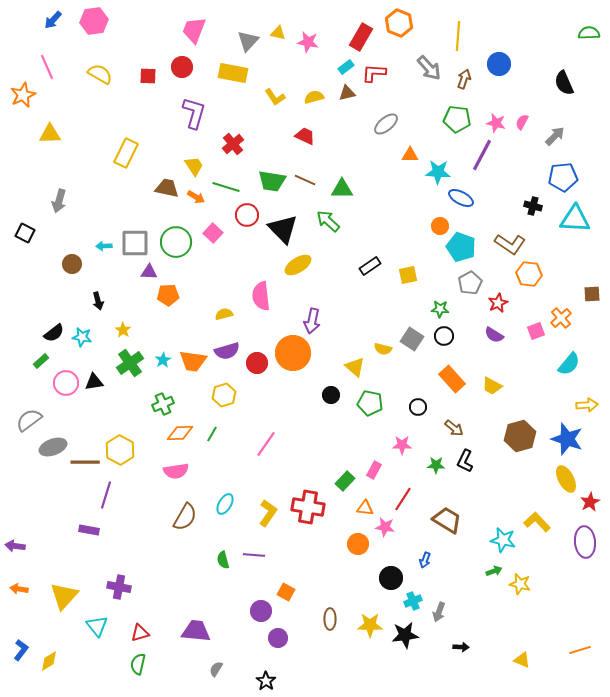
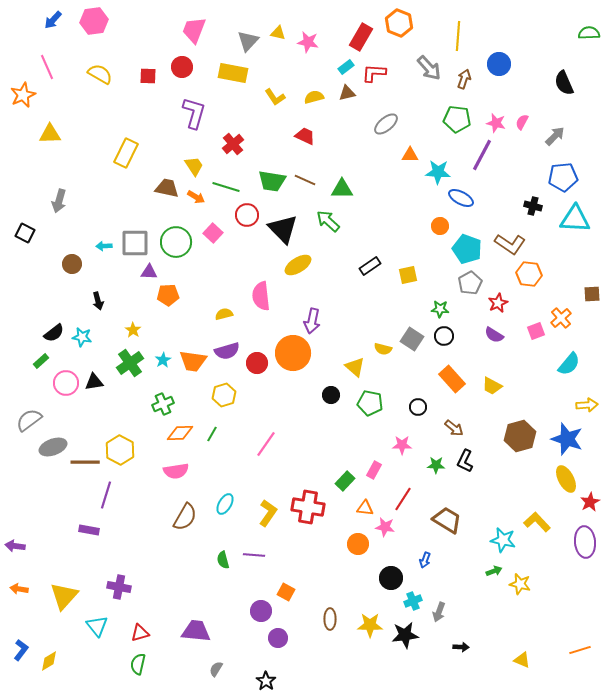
cyan pentagon at (461, 247): moved 6 px right, 2 px down
yellow star at (123, 330): moved 10 px right
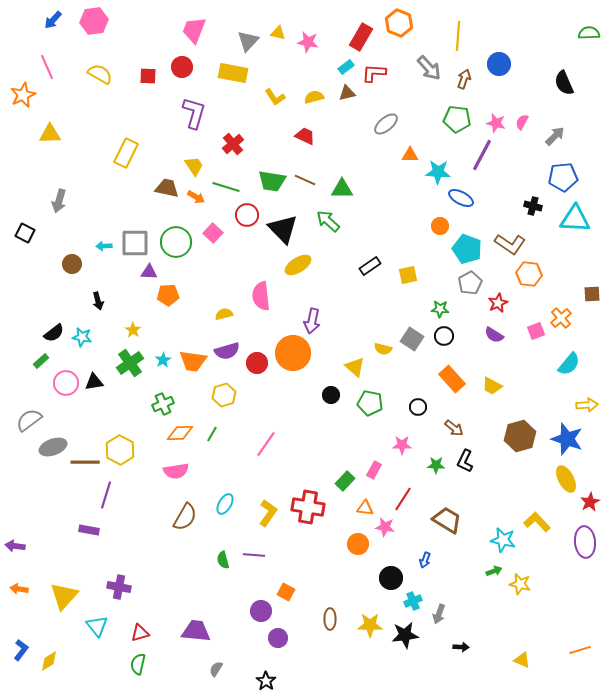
gray arrow at (439, 612): moved 2 px down
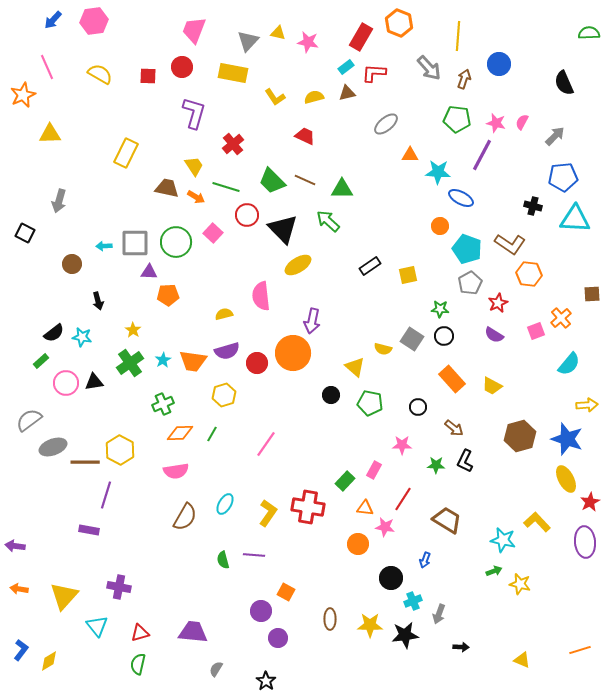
green trapezoid at (272, 181): rotated 36 degrees clockwise
purple trapezoid at (196, 631): moved 3 px left, 1 px down
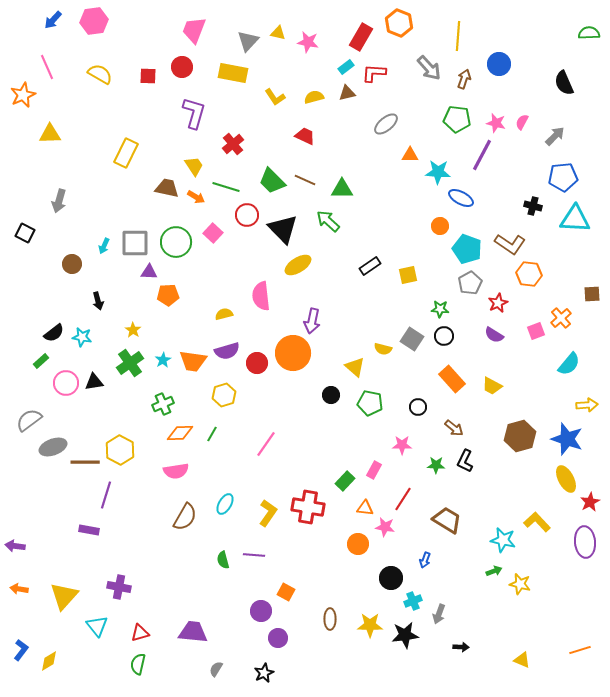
cyan arrow at (104, 246): rotated 63 degrees counterclockwise
black star at (266, 681): moved 2 px left, 8 px up; rotated 12 degrees clockwise
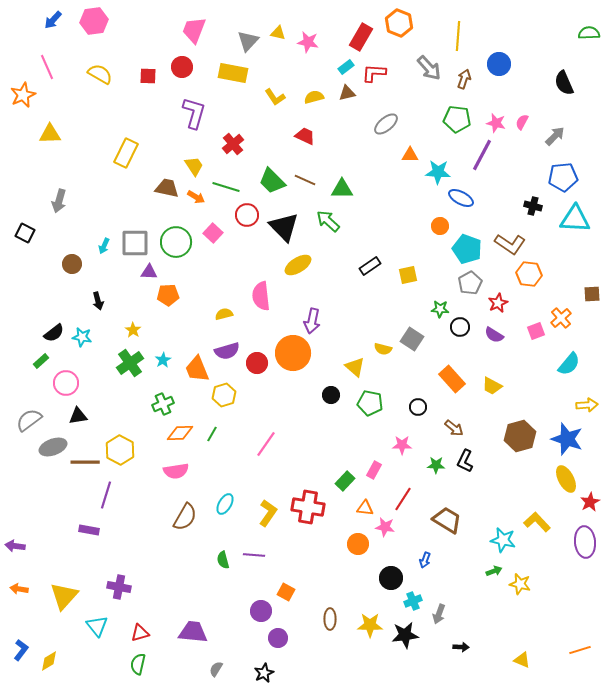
black triangle at (283, 229): moved 1 px right, 2 px up
black circle at (444, 336): moved 16 px right, 9 px up
orange trapezoid at (193, 361): moved 4 px right, 8 px down; rotated 60 degrees clockwise
black triangle at (94, 382): moved 16 px left, 34 px down
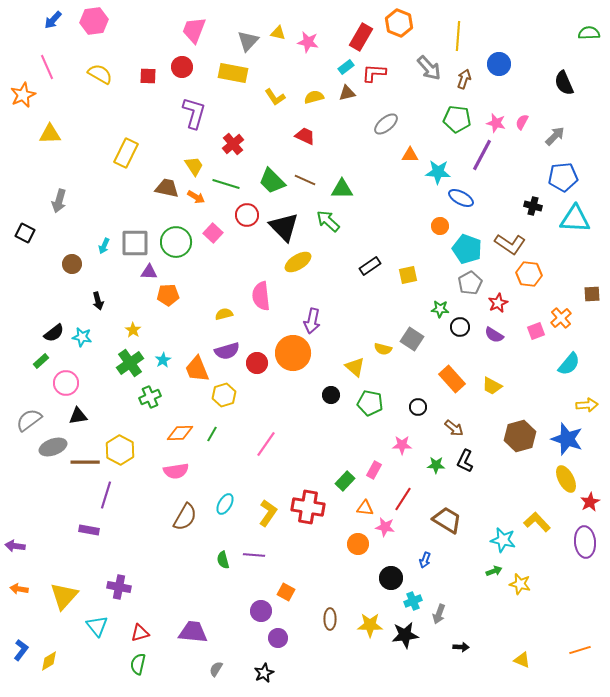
green line at (226, 187): moved 3 px up
yellow ellipse at (298, 265): moved 3 px up
green cross at (163, 404): moved 13 px left, 7 px up
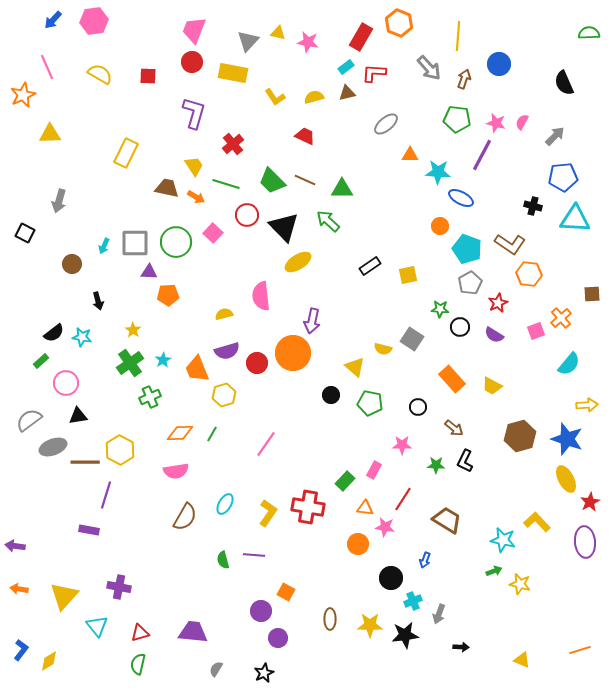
red circle at (182, 67): moved 10 px right, 5 px up
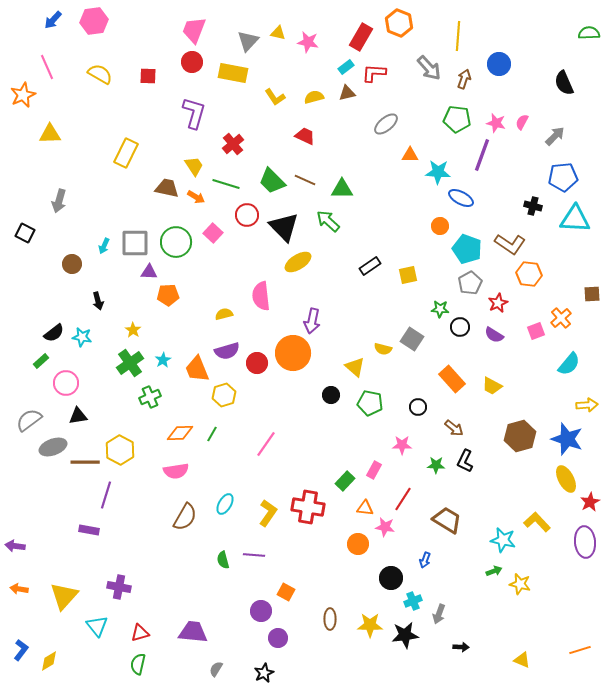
purple line at (482, 155): rotated 8 degrees counterclockwise
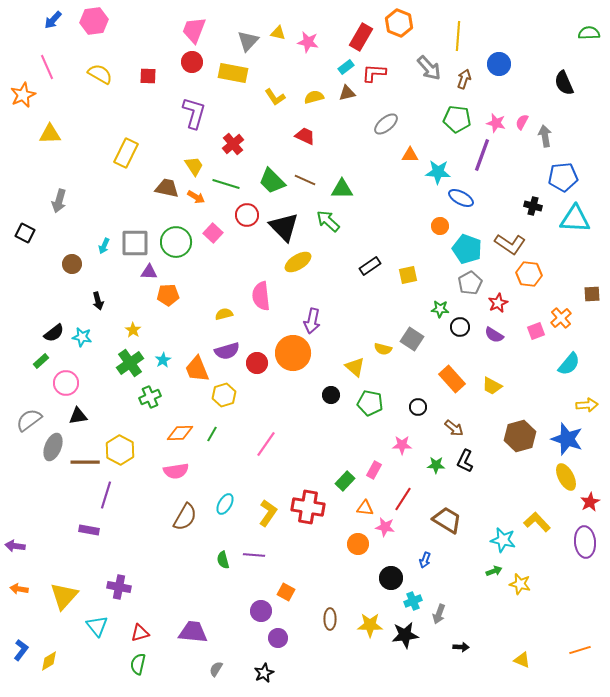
gray arrow at (555, 136): moved 10 px left; rotated 55 degrees counterclockwise
gray ellipse at (53, 447): rotated 48 degrees counterclockwise
yellow ellipse at (566, 479): moved 2 px up
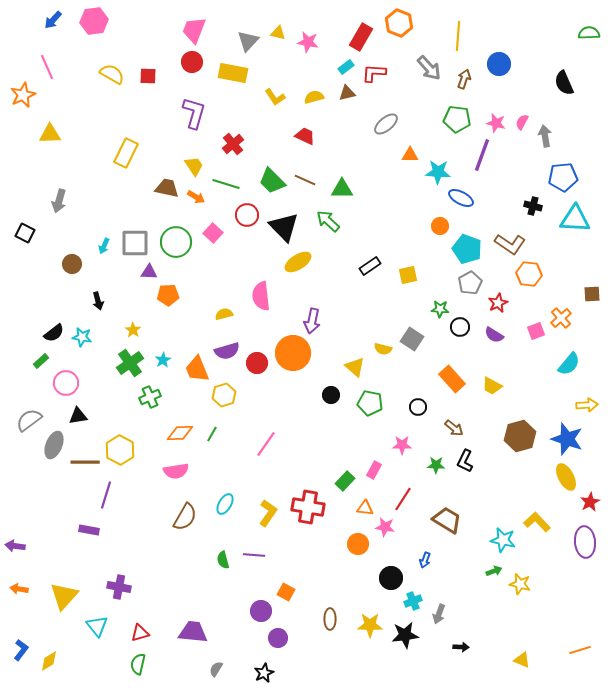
yellow semicircle at (100, 74): moved 12 px right
gray ellipse at (53, 447): moved 1 px right, 2 px up
